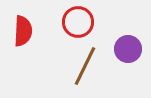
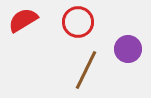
red semicircle: moved 11 px up; rotated 124 degrees counterclockwise
brown line: moved 1 px right, 4 px down
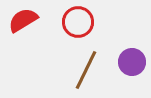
purple circle: moved 4 px right, 13 px down
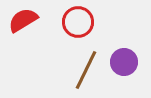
purple circle: moved 8 px left
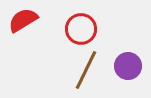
red circle: moved 3 px right, 7 px down
purple circle: moved 4 px right, 4 px down
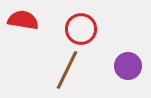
red semicircle: rotated 40 degrees clockwise
brown line: moved 19 px left
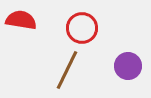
red semicircle: moved 2 px left
red circle: moved 1 px right, 1 px up
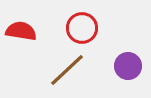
red semicircle: moved 11 px down
brown line: rotated 21 degrees clockwise
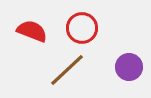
red semicircle: moved 11 px right; rotated 12 degrees clockwise
purple circle: moved 1 px right, 1 px down
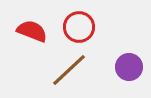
red circle: moved 3 px left, 1 px up
brown line: moved 2 px right
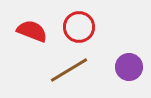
brown line: rotated 12 degrees clockwise
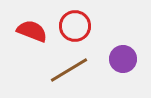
red circle: moved 4 px left, 1 px up
purple circle: moved 6 px left, 8 px up
